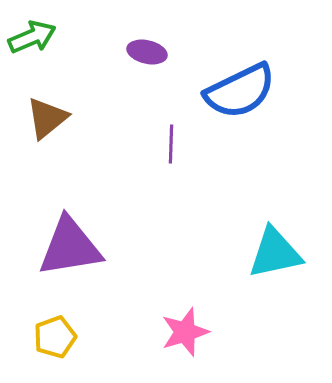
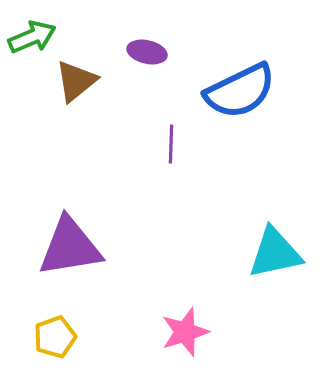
brown triangle: moved 29 px right, 37 px up
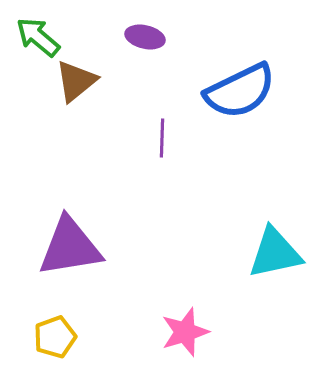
green arrow: moved 6 px right; rotated 117 degrees counterclockwise
purple ellipse: moved 2 px left, 15 px up
purple line: moved 9 px left, 6 px up
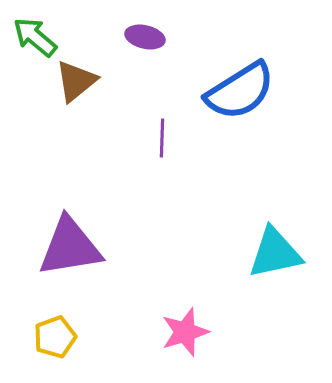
green arrow: moved 3 px left
blue semicircle: rotated 6 degrees counterclockwise
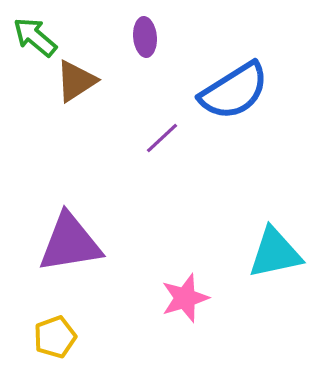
purple ellipse: rotated 72 degrees clockwise
brown triangle: rotated 6 degrees clockwise
blue semicircle: moved 6 px left
purple line: rotated 45 degrees clockwise
purple triangle: moved 4 px up
pink star: moved 34 px up
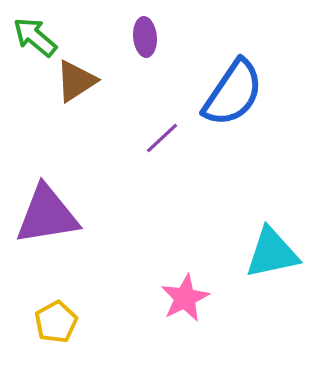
blue semicircle: moved 1 px left, 2 px down; rotated 24 degrees counterclockwise
purple triangle: moved 23 px left, 28 px up
cyan triangle: moved 3 px left
pink star: rotated 9 degrees counterclockwise
yellow pentagon: moved 1 px right, 15 px up; rotated 9 degrees counterclockwise
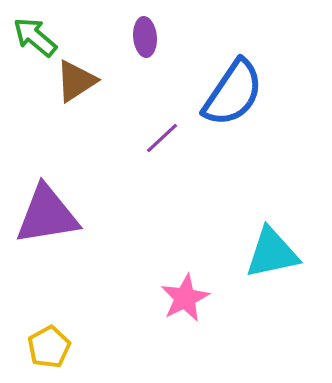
yellow pentagon: moved 7 px left, 25 px down
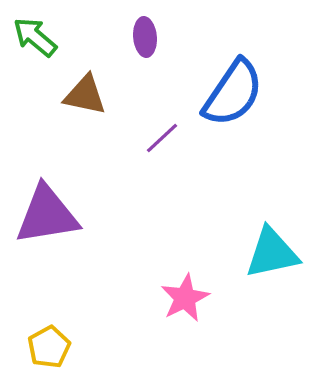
brown triangle: moved 9 px right, 14 px down; rotated 45 degrees clockwise
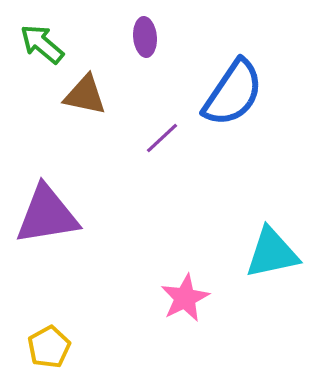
green arrow: moved 7 px right, 7 px down
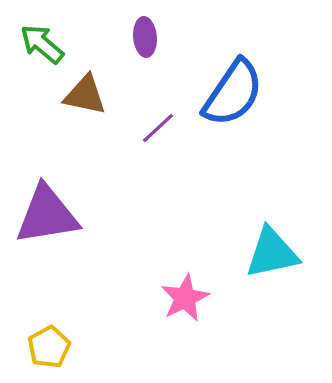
purple line: moved 4 px left, 10 px up
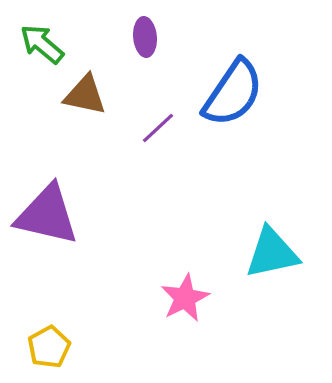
purple triangle: rotated 22 degrees clockwise
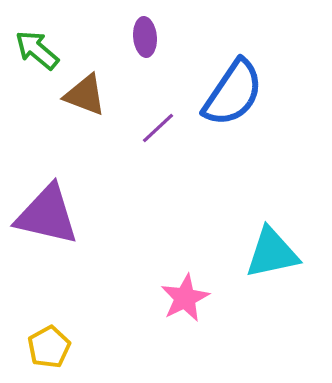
green arrow: moved 5 px left, 6 px down
brown triangle: rotated 9 degrees clockwise
